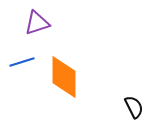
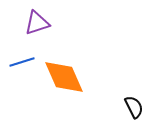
orange diamond: rotated 24 degrees counterclockwise
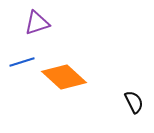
orange diamond: rotated 24 degrees counterclockwise
black semicircle: moved 5 px up
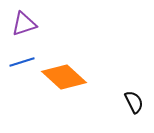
purple triangle: moved 13 px left, 1 px down
